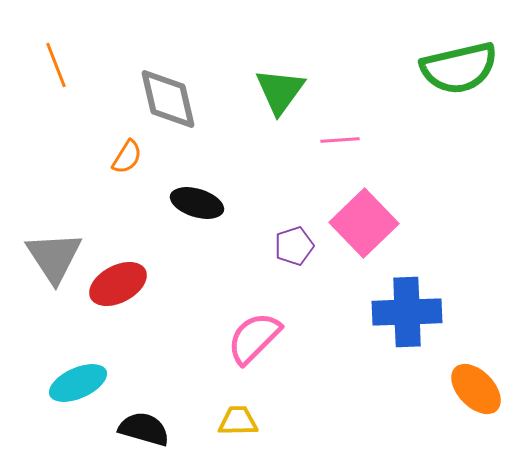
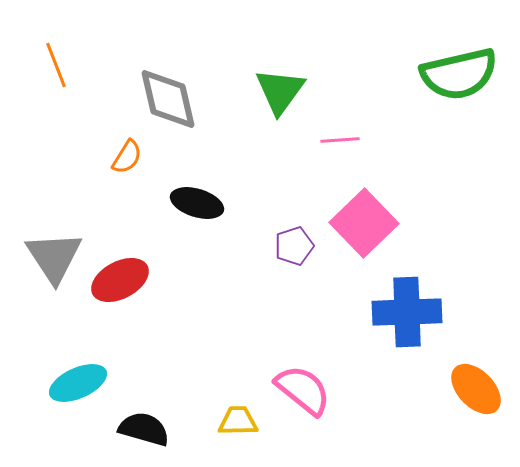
green semicircle: moved 6 px down
red ellipse: moved 2 px right, 4 px up
pink semicircle: moved 49 px right, 52 px down; rotated 84 degrees clockwise
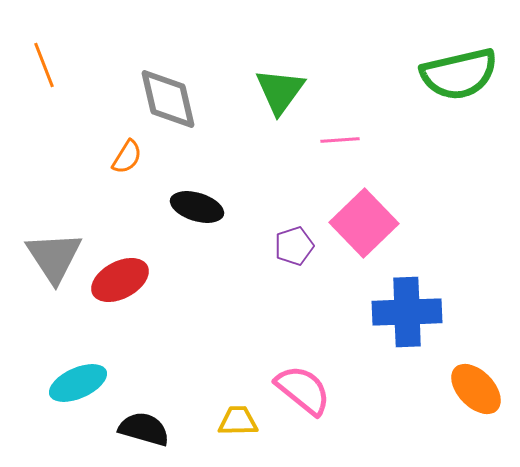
orange line: moved 12 px left
black ellipse: moved 4 px down
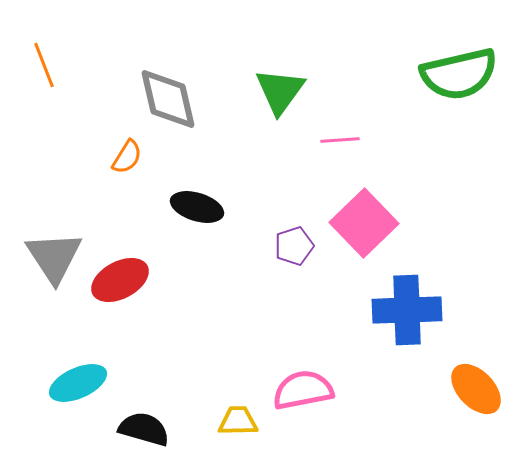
blue cross: moved 2 px up
pink semicircle: rotated 50 degrees counterclockwise
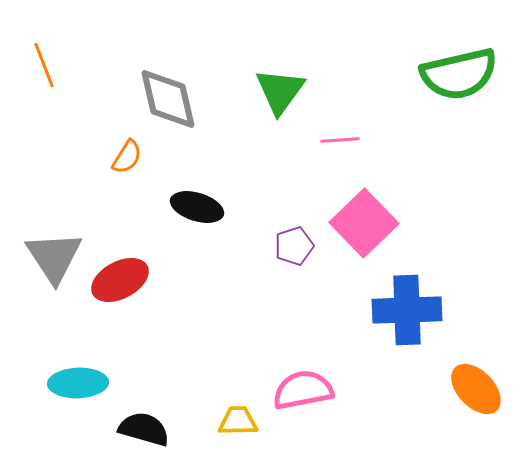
cyan ellipse: rotated 22 degrees clockwise
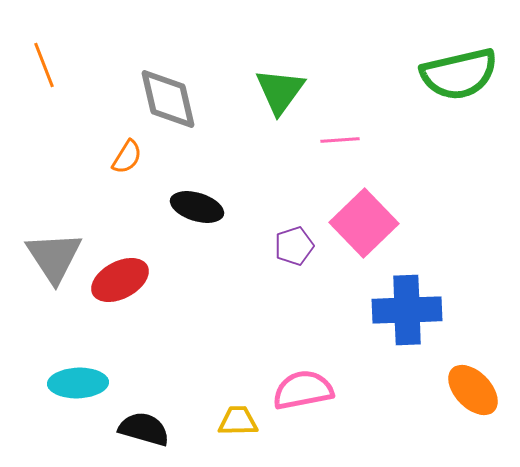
orange ellipse: moved 3 px left, 1 px down
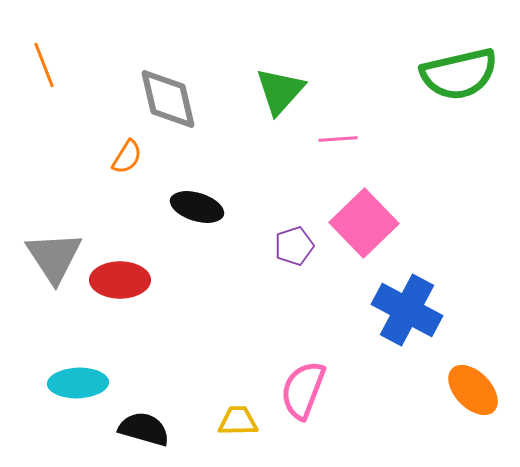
green triangle: rotated 6 degrees clockwise
pink line: moved 2 px left, 1 px up
red ellipse: rotated 28 degrees clockwise
blue cross: rotated 30 degrees clockwise
pink semicircle: rotated 58 degrees counterclockwise
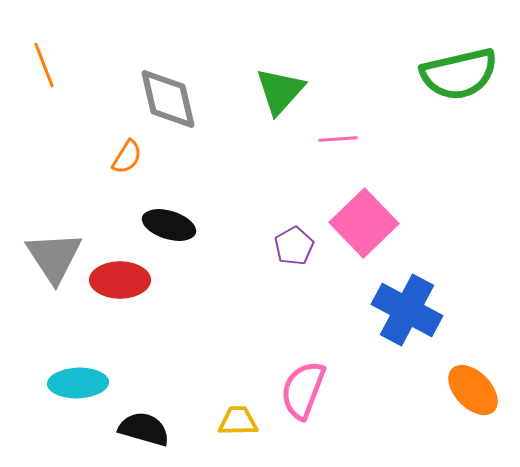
black ellipse: moved 28 px left, 18 px down
purple pentagon: rotated 12 degrees counterclockwise
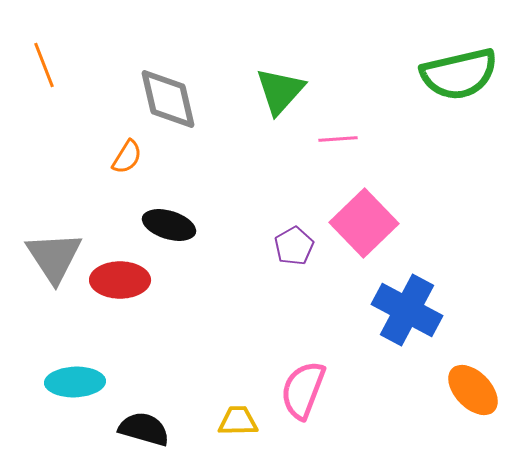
cyan ellipse: moved 3 px left, 1 px up
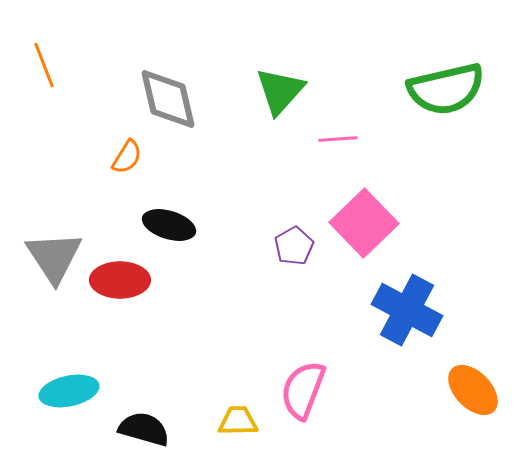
green semicircle: moved 13 px left, 15 px down
cyan ellipse: moved 6 px left, 9 px down; rotated 10 degrees counterclockwise
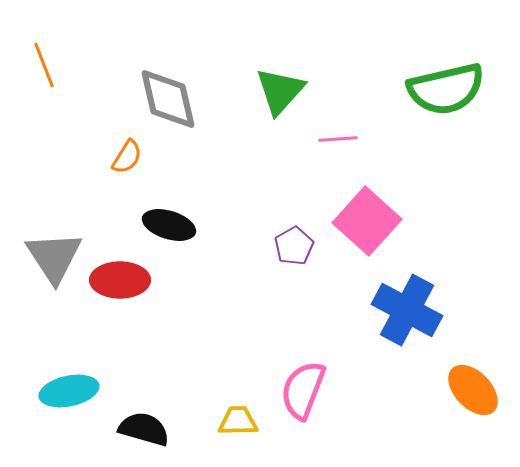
pink square: moved 3 px right, 2 px up; rotated 4 degrees counterclockwise
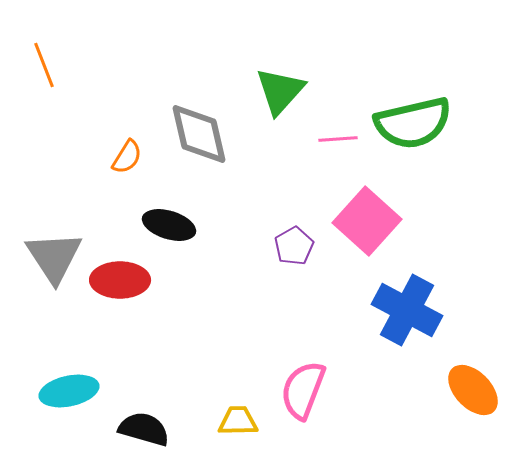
green semicircle: moved 33 px left, 34 px down
gray diamond: moved 31 px right, 35 px down
